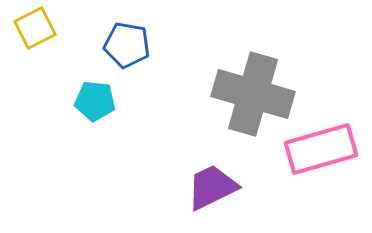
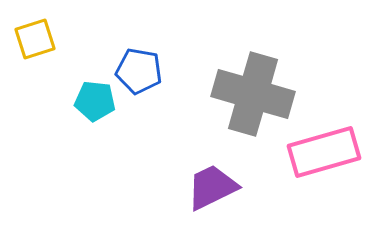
yellow square: moved 11 px down; rotated 9 degrees clockwise
blue pentagon: moved 12 px right, 26 px down
pink rectangle: moved 3 px right, 3 px down
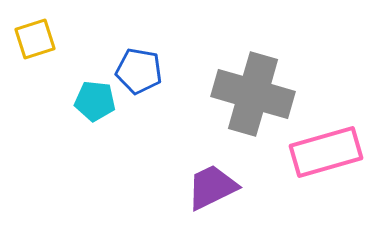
pink rectangle: moved 2 px right
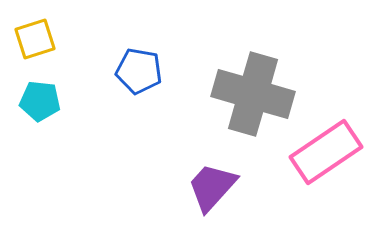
cyan pentagon: moved 55 px left
pink rectangle: rotated 18 degrees counterclockwise
purple trapezoid: rotated 22 degrees counterclockwise
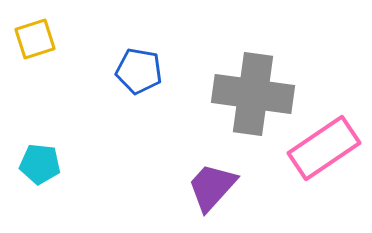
gray cross: rotated 8 degrees counterclockwise
cyan pentagon: moved 63 px down
pink rectangle: moved 2 px left, 4 px up
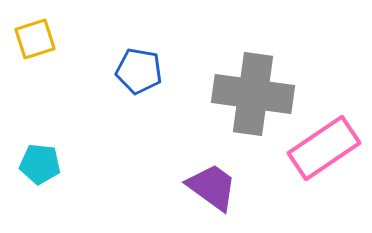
purple trapezoid: rotated 84 degrees clockwise
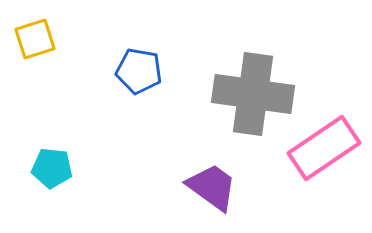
cyan pentagon: moved 12 px right, 4 px down
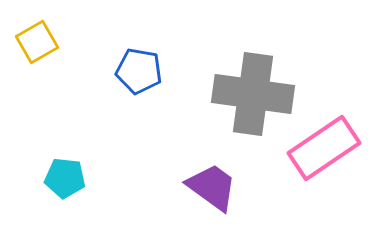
yellow square: moved 2 px right, 3 px down; rotated 12 degrees counterclockwise
cyan pentagon: moved 13 px right, 10 px down
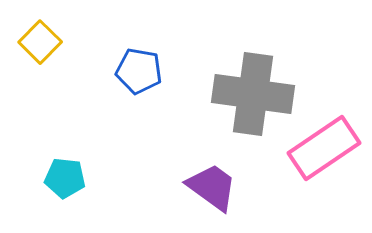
yellow square: moved 3 px right; rotated 15 degrees counterclockwise
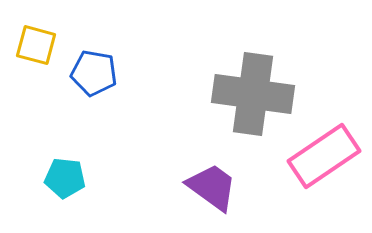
yellow square: moved 4 px left, 3 px down; rotated 30 degrees counterclockwise
blue pentagon: moved 45 px left, 2 px down
pink rectangle: moved 8 px down
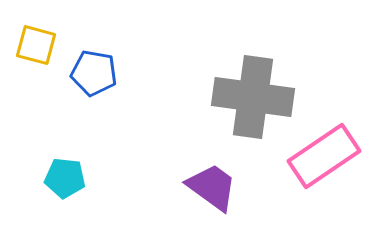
gray cross: moved 3 px down
